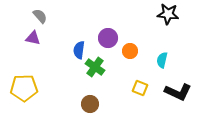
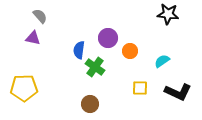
cyan semicircle: moved 1 px down; rotated 42 degrees clockwise
yellow square: rotated 21 degrees counterclockwise
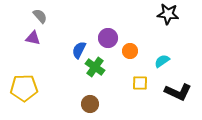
blue semicircle: rotated 18 degrees clockwise
yellow square: moved 5 px up
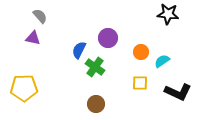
orange circle: moved 11 px right, 1 px down
brown circle: moved 6 px right
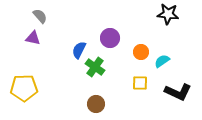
purple circle: moved 2 px right
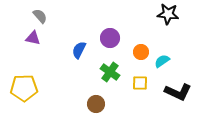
green cross: moved 15 px right, 5 px down
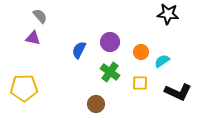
purple circle: moved 4 px down
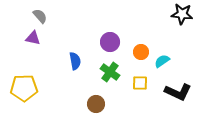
black star: moved 14 px right
blue semicircle: moved 4 px left, 11 px down; rotated 144 degrees clockwise
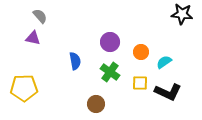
cyan semicircle: moved 2 px right, 1 px down
black L-shape: moved 10 px left
